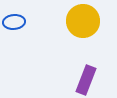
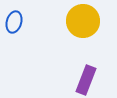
blue ellipse: rotated 70 degrees counterclockwise
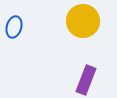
blue ellipse: moved 5 px down
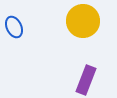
blue ellipse: rotated 40 degrees counterclockwise
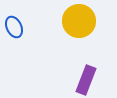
yellow circle: moved 4 px left
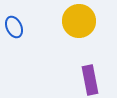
purple rectangle: moved 4 px right; rotated 32 degrees counterclockwise
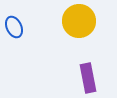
purple rectangle: moved 2 px left, 2 px up
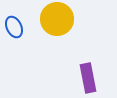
yellow circle: moved 22 px left, 2 px up
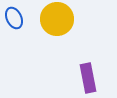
blue ellipse: moved 9 px up
